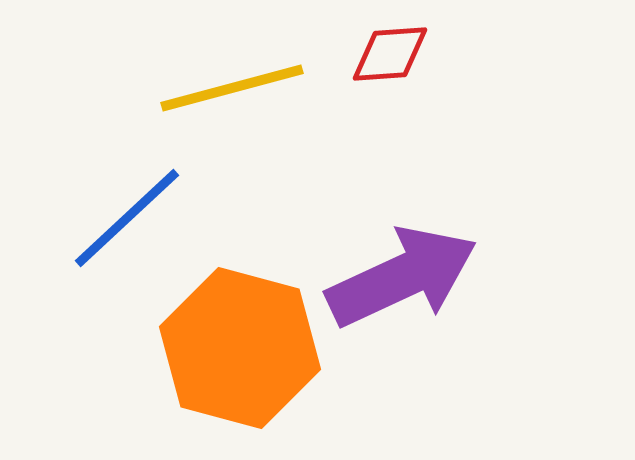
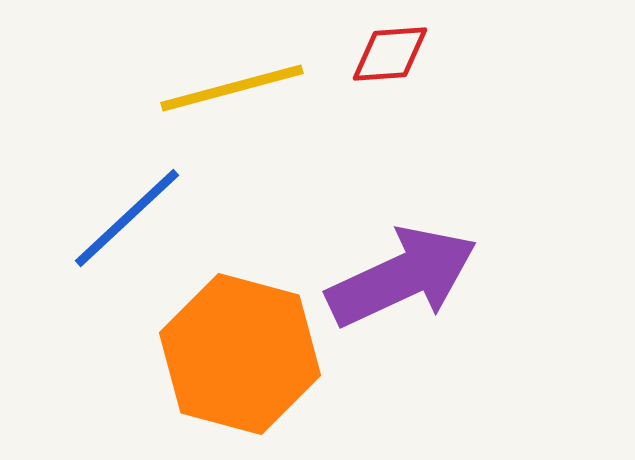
orange hexagon: moved 6 px down
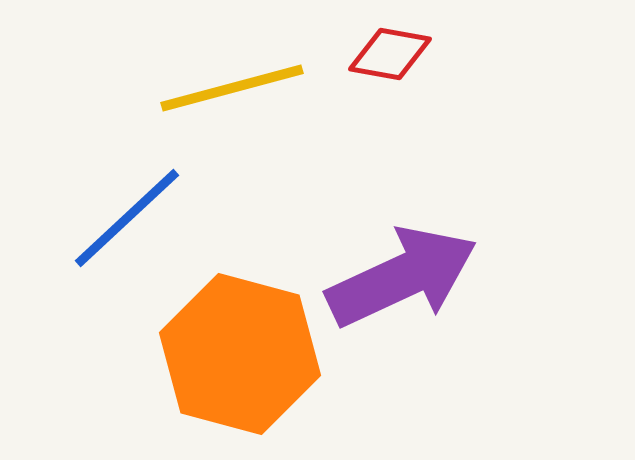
red diamond: rotated 14 degrees clockwise
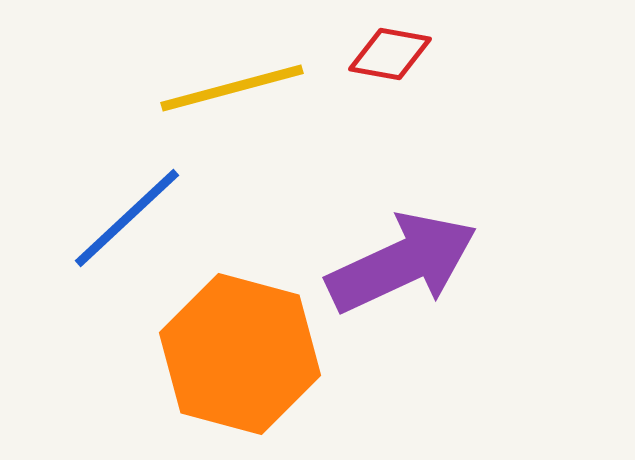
purple arrow: moved 14 px up
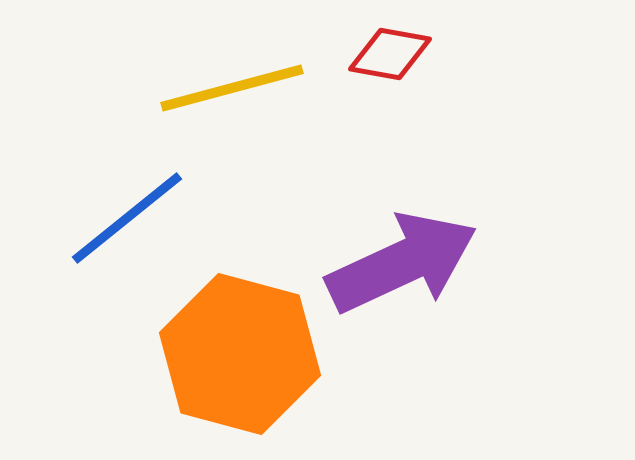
blue line: rotated 4 degrees clockwise
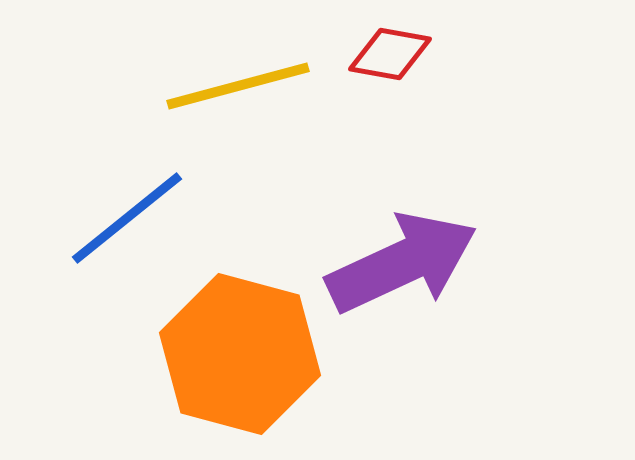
yellow line: moved 6 px right, 2 px up
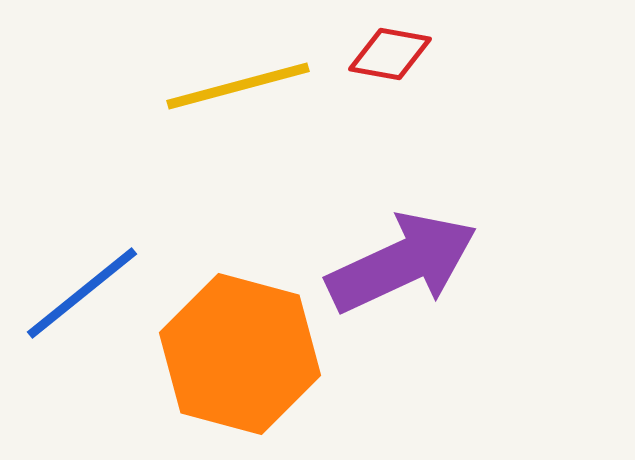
blue line: moved 45 px left, 75 px down
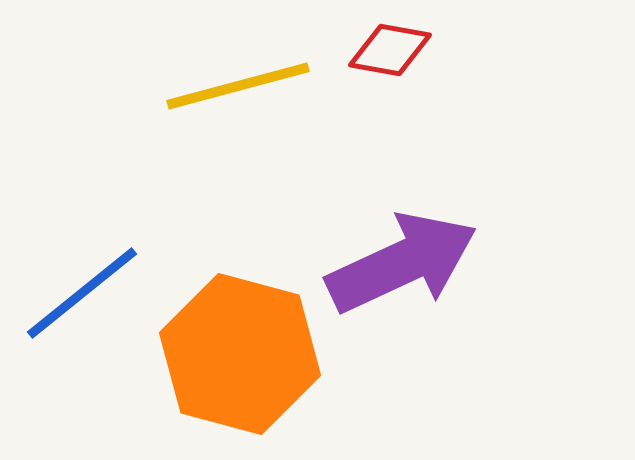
red diamond: moved 4 px up
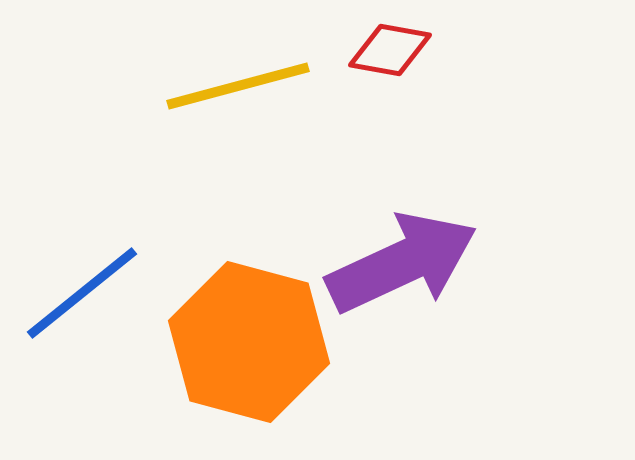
orange hexagon: moved 9 px right, 12 px up
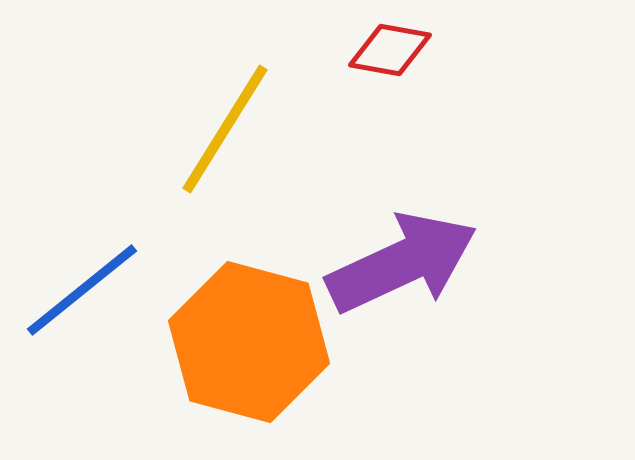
yellow line: moved 13 px left, 43 px down; rotated 43 degrees counterclockwise
blue line: moved 3 px up
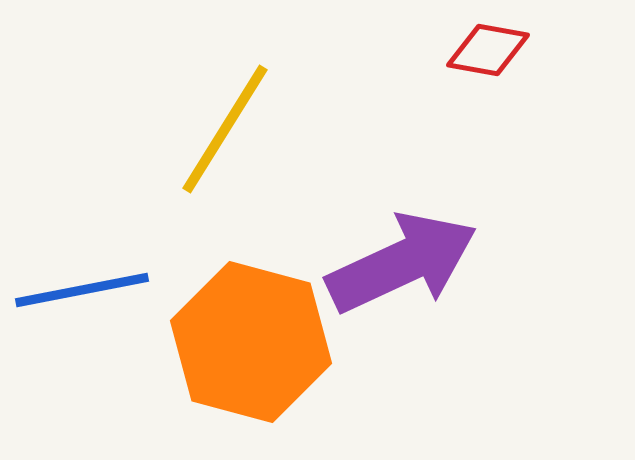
red diamond: moved 98 px right
blue line: rotated 28 degrees clockwise
orange hexagon: moved 2 px right
